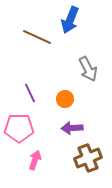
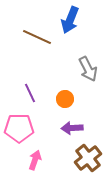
brown cross: rotated 16 degrees counterclockwise
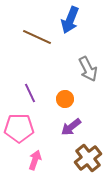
purple arrow: moved 1 px left, 1 px up; rotated 35 degrees counterclockwise
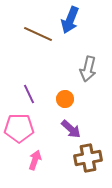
brown line: moved 1 px right, 3 px up
gray arrow: rotated 40 degrees clockwise
purple line: moved 1 px left, 1 px down
purple arrow: moved 2 px down; rotated 100 degrees counterclockwise
brown cross: rotated 28 degrees clockwise
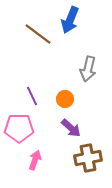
brown line: rotated 12 degrees clockwise
purple line: moved 3 px right, 2 px down
purple arrow: moved 1 px up
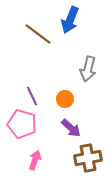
pink pentagon: moved 3 px right, 4 px up; rotated 16 degrees clockwise
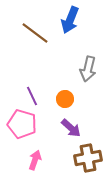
brown line: moved 3 px left, 1 px up
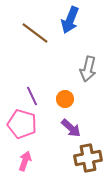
pink arrow: moved 10 px left, 1 px down
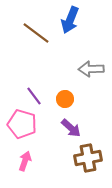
brown line: moved 1 px right
gray arrow: moved 3 px right; rotated 75 degrees clockwise
purple line: moved 2 px right; rotated 12 degrees counterclockwise
